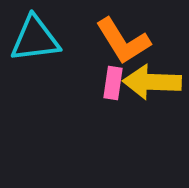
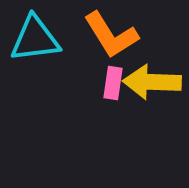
orange L-shape: moved 12 px left, 6 px up
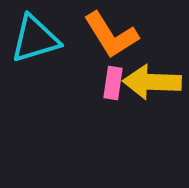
cyan triangle: rotated 10 degrees counterclockwise
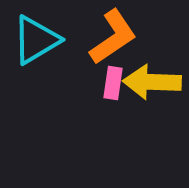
orange L-shape: moved 2 px right, 2 px down; rotated 92 degrees counterclockwise
cyan triangle: moved 1 px right, 1 px down; rotated 14 degrees counterclockwise
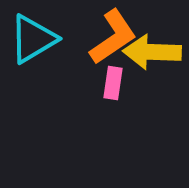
cyan triangle: moved 3 px left, 1 px up
yellow arrow: moved 30 px up
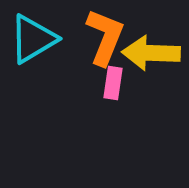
orange L-shape: moved 8 px left; rotated 34 degrees counterclockwise
yellow arrow: moved 1 px left, 1 px down
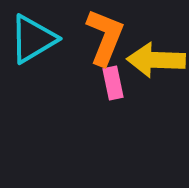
yellow arrow: moved 5 px right, 7 px down
pink rectangle: rotated 20 degrees counterclockwise
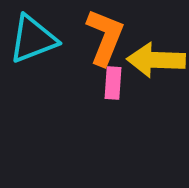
cyan triangle: rotated 10 degrees clockwise
pink rectangle: rotated 16 degrees clockwise
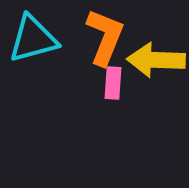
cyan triangle: rotated 6 degrees clockwise
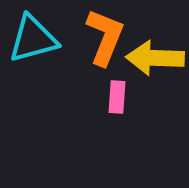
yellow arrow: moved 1 px left, 2 px up
pink rectangle: moved 4 px right, 14 px down
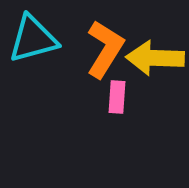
orange L-shape: moved 12 px down; rotated 10 degrees clockwise
